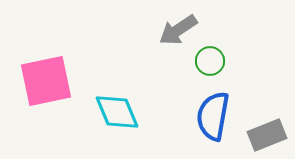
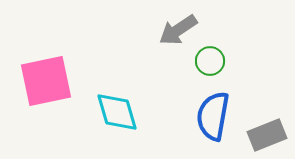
cyan diamond: rotated 6 degrees clockwise
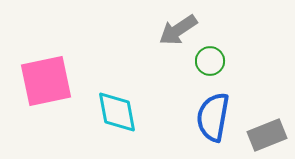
cyan diamond: rotated 6 degrees clockwise
blue semicircle: moved 1 px down
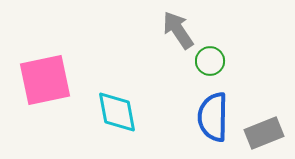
gray arrow: rotated 90 degrees clockwise
pink square: moved 1 px left, 1 px up
blue semicircle: rotated 9 degrees counterclockwise
gray rectangle: moved 3 px left, 2 px up
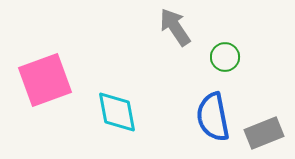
gray arrow: moved 3 px left, 3 px up
green circle: moved 15 px right, 4 px up
pink square: rotated 8 degrees counterclockwise
blue semicircle: rotated 12 degrees counterclockwise
